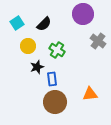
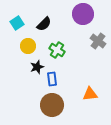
brown circle: moved 3 px left, 3 px down
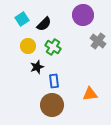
purple circle: moved 1 px down
cyan square: moved 5 px right, 4 px up
green cross: moved 4 px left, 3 px up
blue rectangle: moved 2 px right, 2 px down
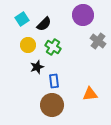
yellow circle: moved 1 px up
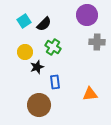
purple circle: moved 4 px right
cyan square: moved 2 px right, 2 px down
gray cross: moved 1 px left, 1 px down; rotated 35 degrees counterclockwise
yellow circle: moved 3 px left, 7 px down
blue rectangle: moved 1 px right, 1 px down
brown circle: moved 13 px left
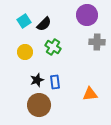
black star: moved 13 px down
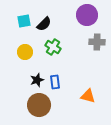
cyan square: rotated 24 degrees clockwise
orange triangle: moved 2 px left, 2 px down; rotated 21 degrees clockwise
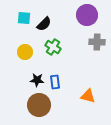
cyan square: moved 3 px up; rotated 16 degrees clockwise
black star: rotated 24 degrees clockwise
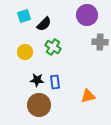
cyan square: moved 2 px up; rotated 24 degrees counterclockwise
gray cross: moved 3 px right
orange triangle: rotated 28 degrees counterclockwise
